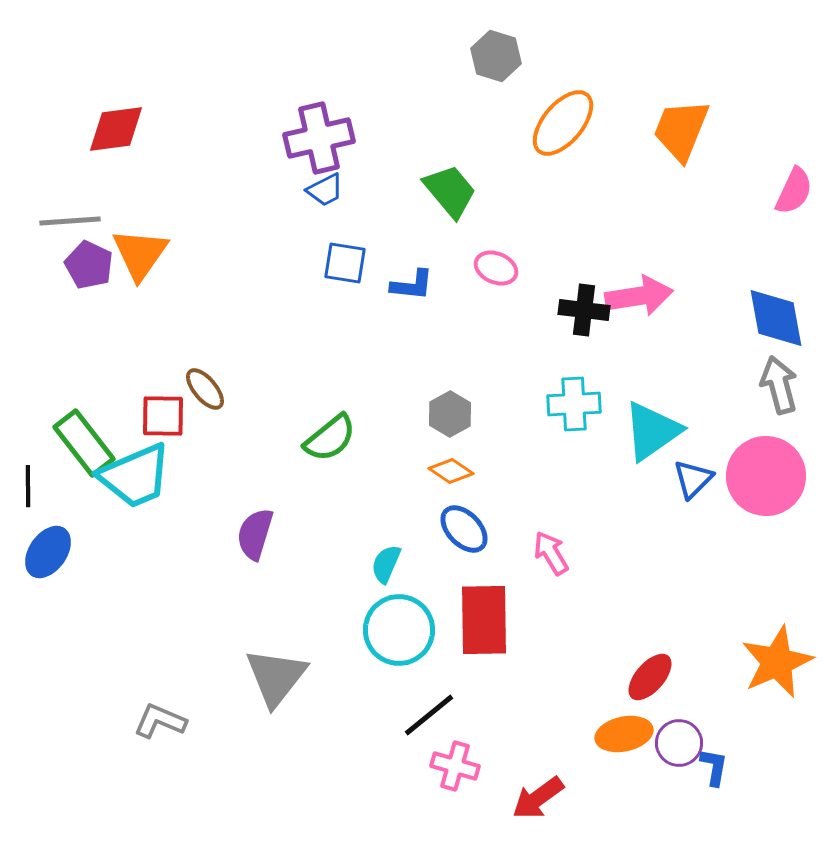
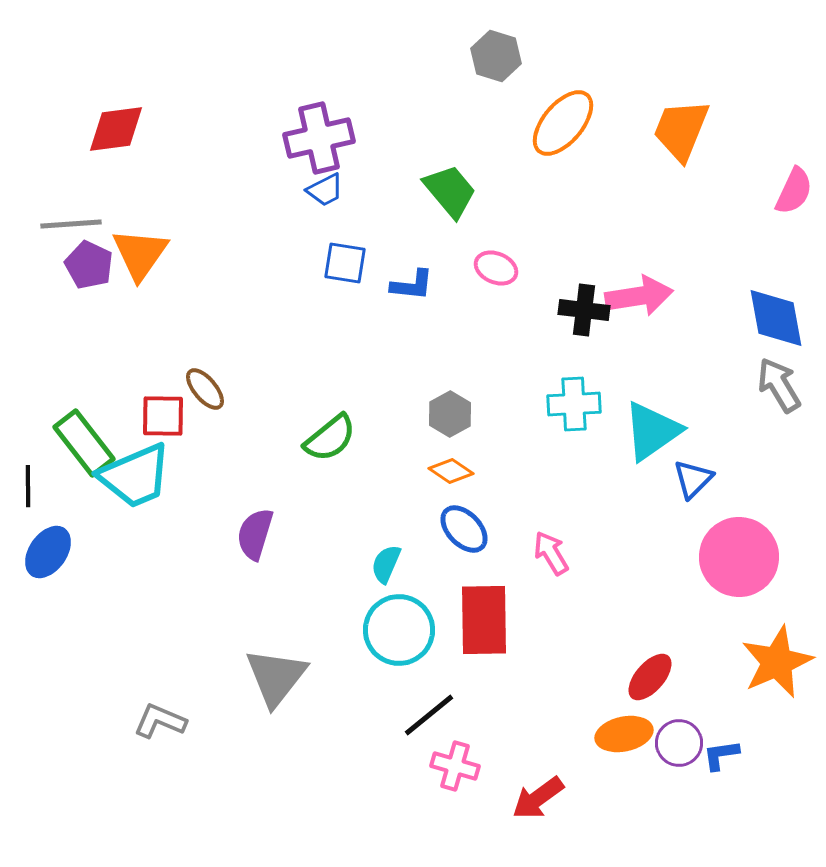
gray line at (70, 221): moved 1 px right, 3 px down
gray arrow at (779, 385): rotated 16 degrees counterclockwise
pink circle at (766, 476): moved 27 px left, 81 px down
blue L-shape at (714, 767): moved 7 px right, 12 px up; rotated 108 degrees counterclockwise
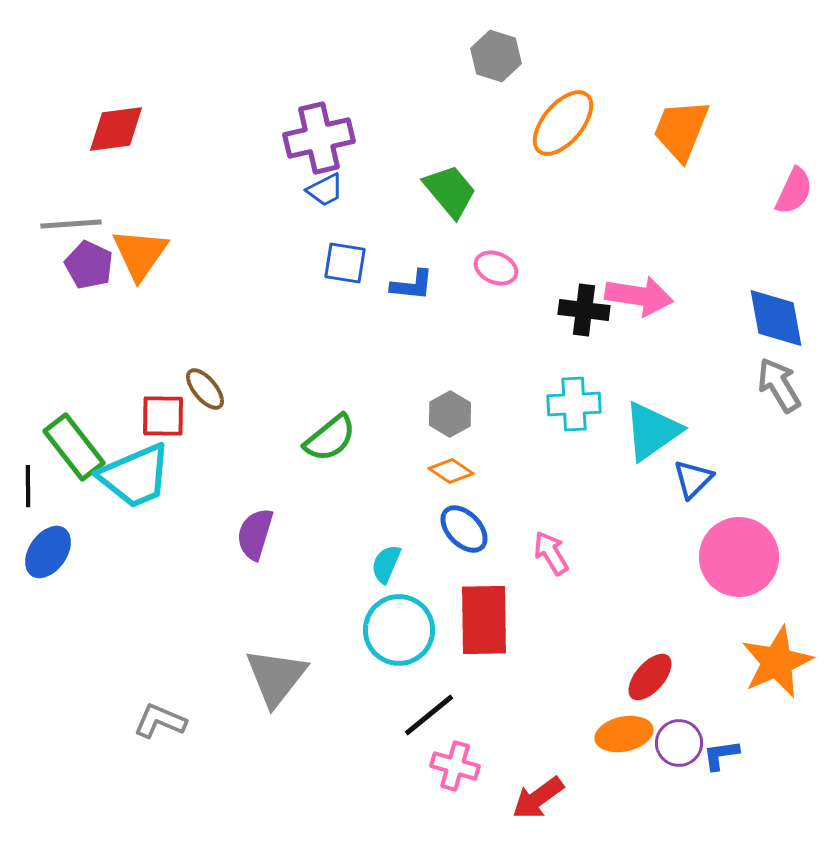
pink arrow at (639, 296): rotated 18 degrees clockwise
green rectangle at (84, 443): moved 10 px left, 4 px down
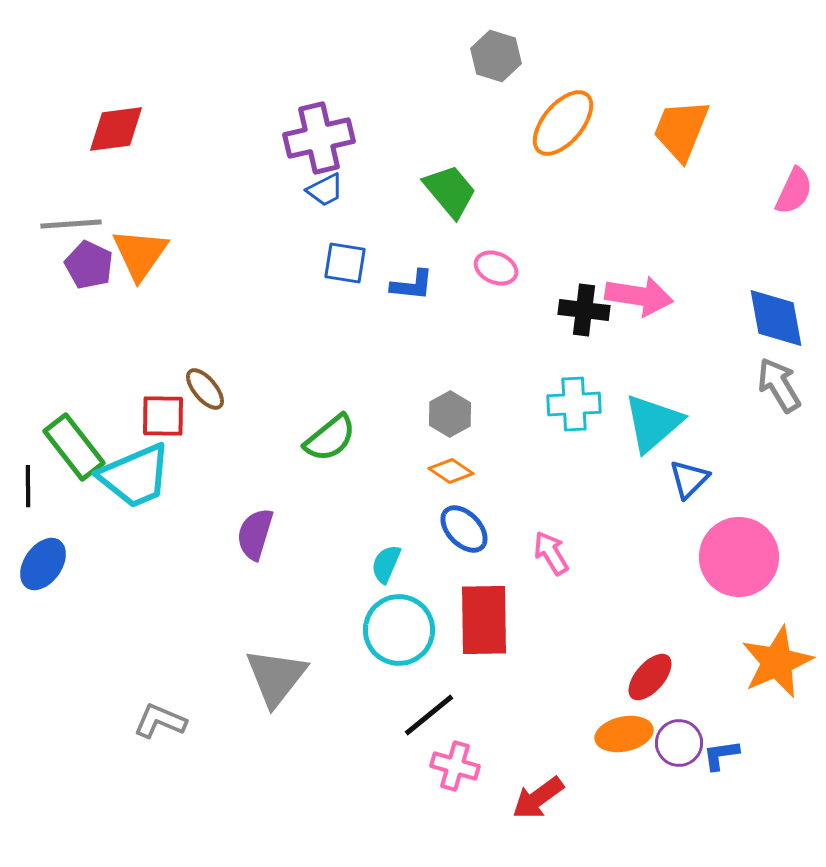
cyan triangle at (652, 431): moved 1 px right, 8 px up; rotated 6 degrees counterclockwise
blue triangle at (693, 479): moved 4 px left
blue ellipse at (48, 552): moved 5 px left, 12 px down
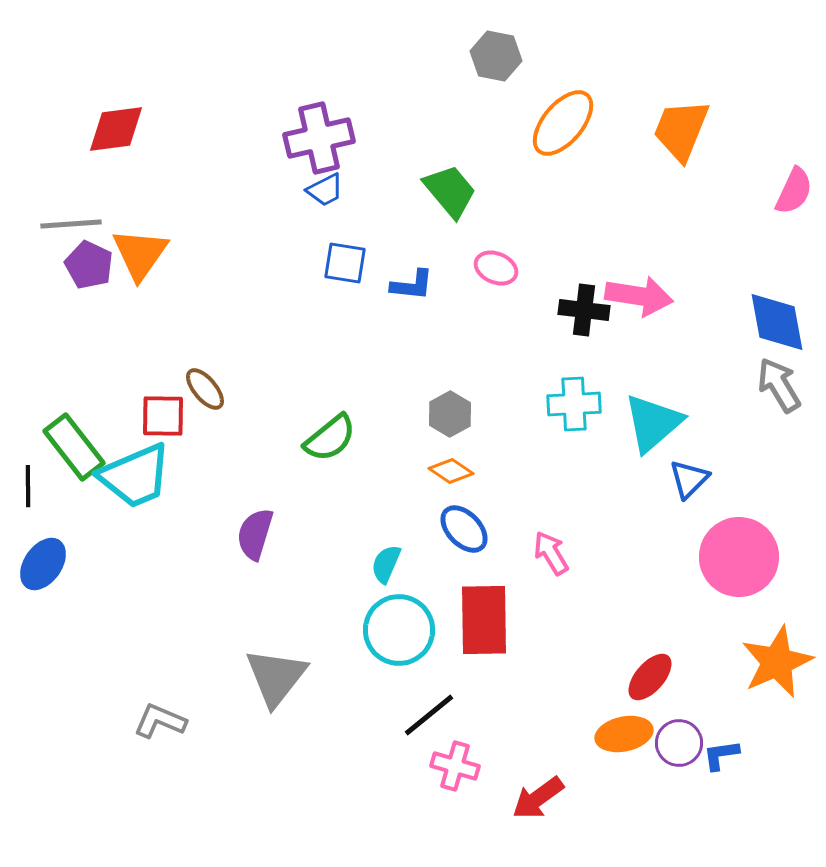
gray hexagon at (496, 56): rotated 6 degrees counterclockwise
blue diamond at (776, 318): moved 1 px right, 4 px down
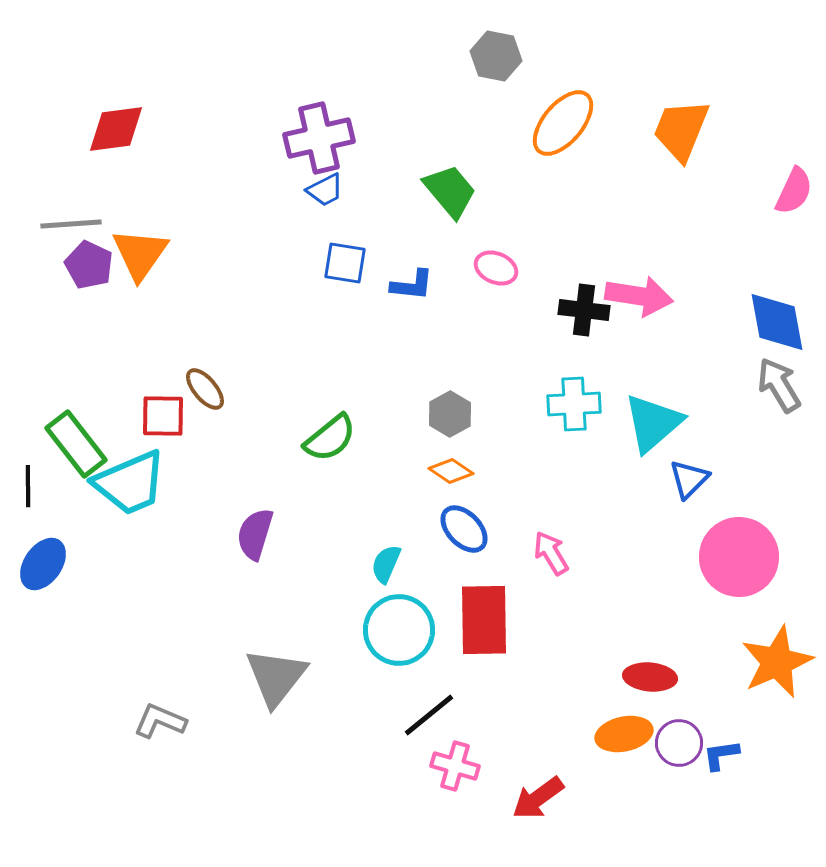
green rectangle at (74, 447): moved 2 px right, 3 px up
cyan trapezoid at (135, 476): moved 5 px left, 7 px down
red ellipse at (650, 677): rotated 54 degrees clockwise
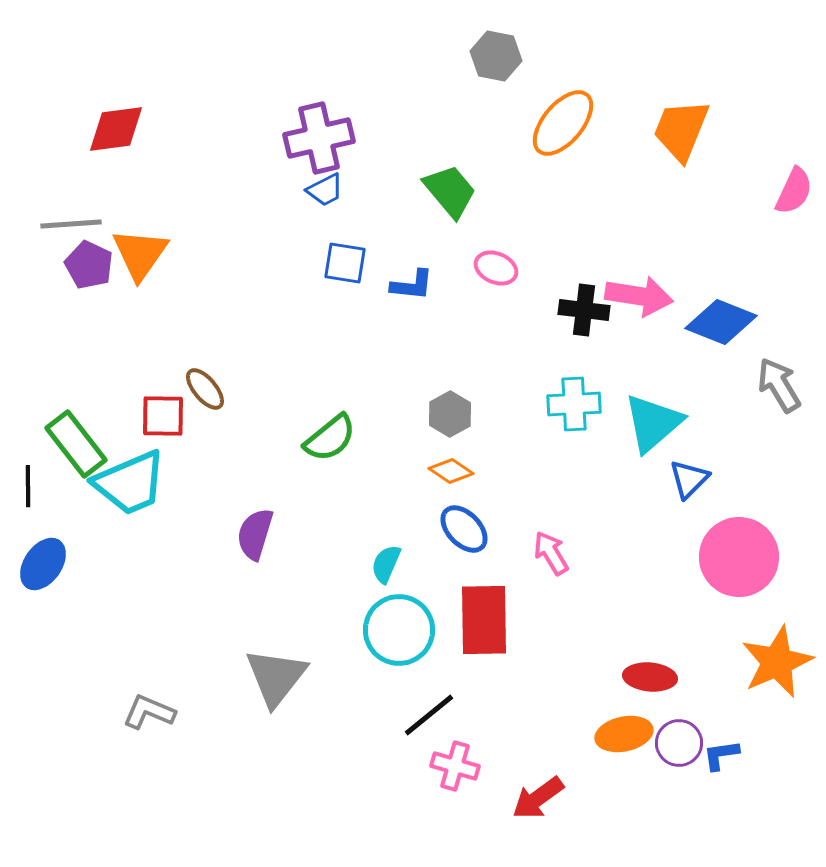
blue diamond at (777, 322): moved 56 px left; rotated 58 degrees counterclockwise
gray L-shape at (160, 721): moved 11 px left, 9 px up
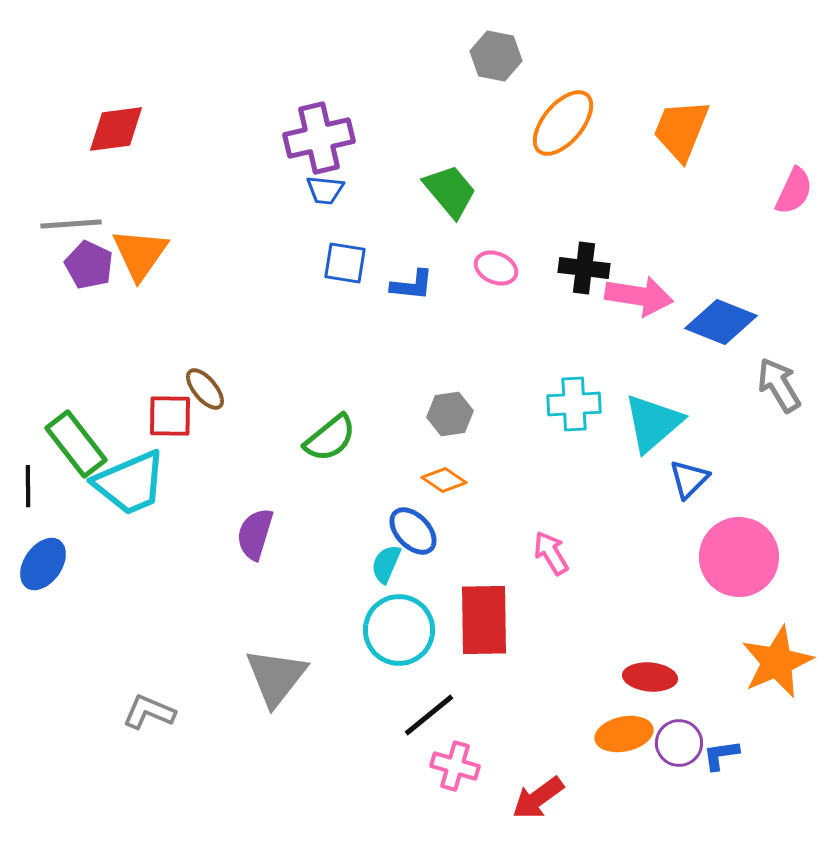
blue trapezoid at (325, 190): rotated 33 degrees clockwise
black cross at (584, 310): moved 42 px up
gray hexagon at (450, 414): rotated 21 degrees clockwise
red square at (163, 416): moved 7 px right
orange diamond at (451, 471): moved 7 px left, 9 px down
blue ellipse at (464, 529): moved 51 px left, 2 px down
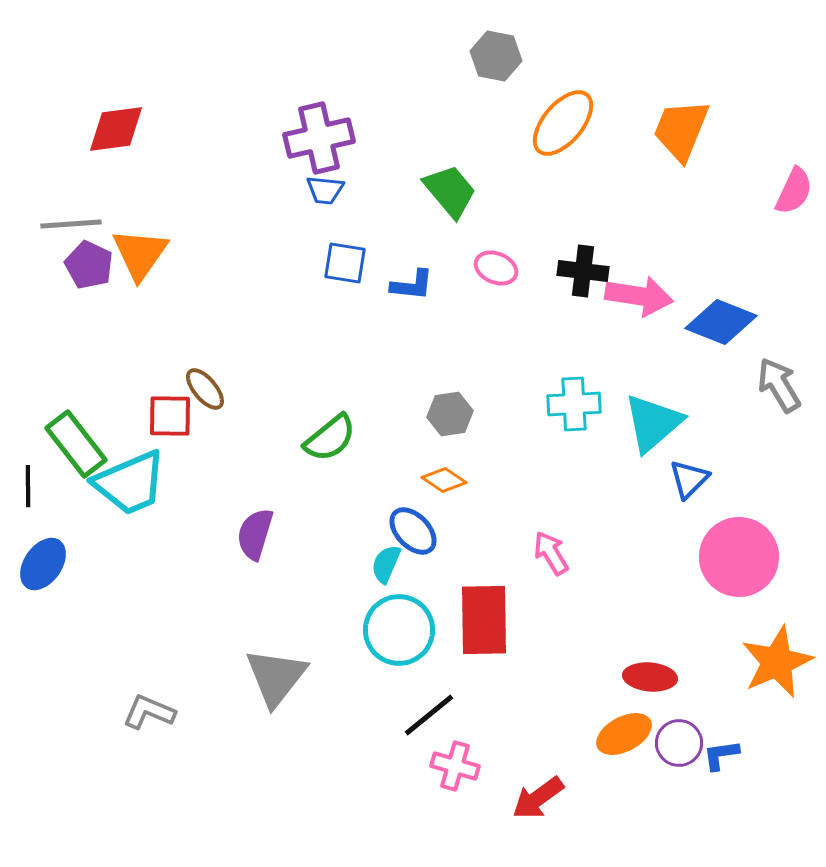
black cross at (584, 268): moved 1 px left, 3 px down
orange ellipse at (624, 734): rotated 16 degrees counterclockwise
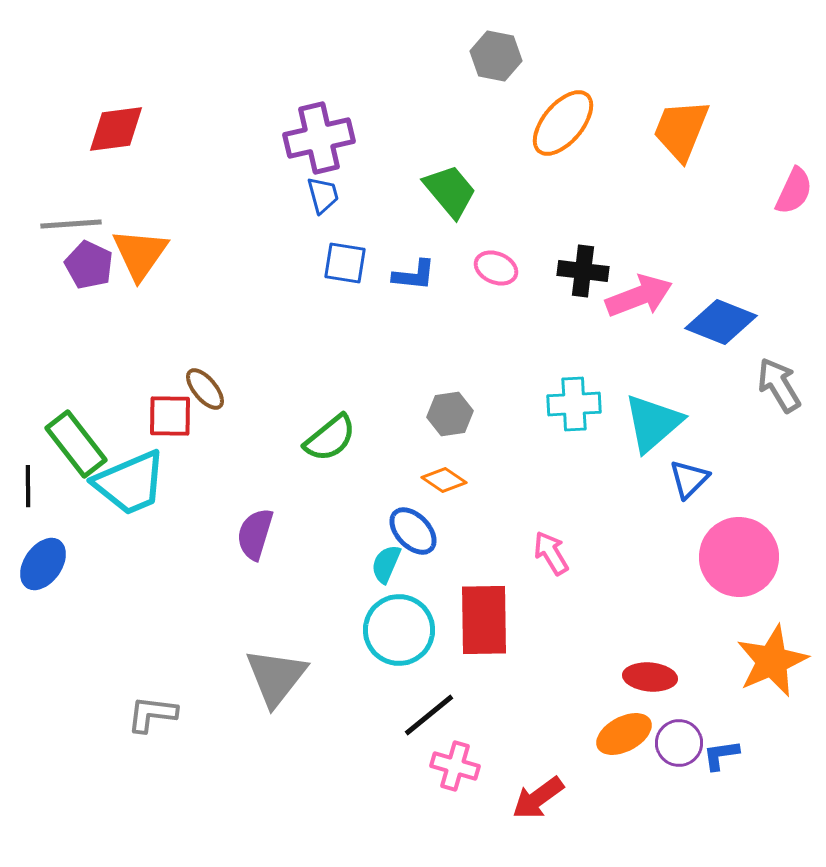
blue trapezoid at (325, 190): moved 2 px left, 5 px down; rotated 111 degrees counterclockwise
blue L-shape at (412, 285): moved 2 px right, 10 px up
pink arrow at (639, 296): rotated 30 degrees counterclockwise
orange star at (777, 662): moved 5 px left, 1 px up
gray L-shape at (149, 712): moved 3 px right, 2 px down; rotated 16 degrees counterclockwise
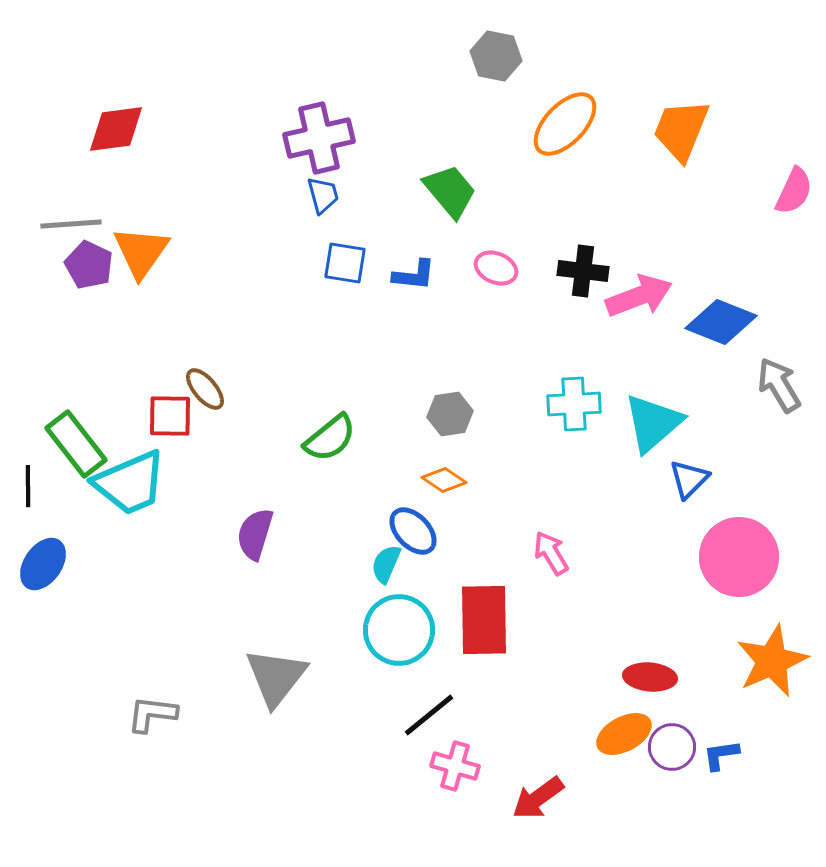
orange ellipse at (563, 123): moved 2 px right, 1 px down; rotated 4 degrees clockwise
orange triangle at (140, 254): moved 1 px right, 2 px up
purple circle at (679, 743): moved 7 px left, 4 px down
